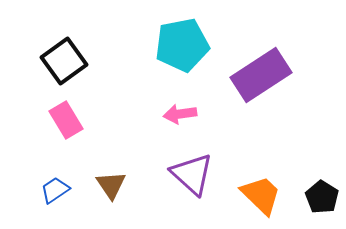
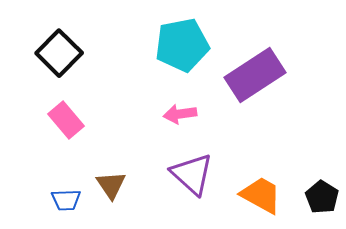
black square: moved 5 px left, 8 px up; rotated 9 degrees counterclockwise
purple rectangle: moved 6 px left
pink rectangle: rotated 9 degrees counterclockwise
blue trapezoid: moved 11 px right, 10 px down; rotated 148 degrees counterclockwise
orange trapezoid: rotated 15 degrees counterclockwise
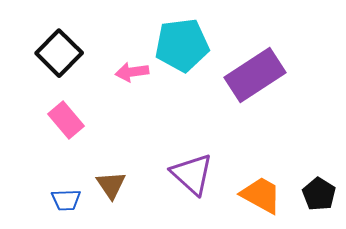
cyan pentagon: rotated 4 degrees clockwise
pink arrow: moved 48 px left, 42 px up
black pentagon: moved 3 px left, 3 px up
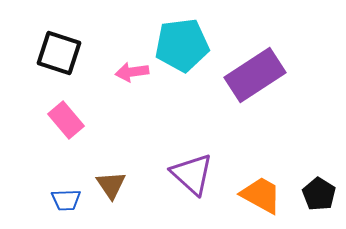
black square: rotated 27 degrees counterclockwise
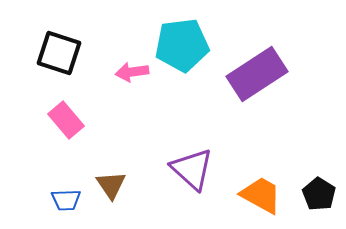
purple rectangle: moved 2 px right, 1 px up
purple triangle: moved 5 px up
